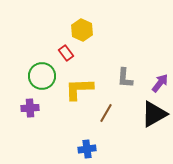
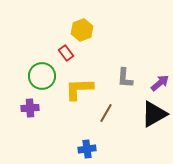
yellow hexagon: rotated 15 degrees clockwise
purple arrow: rotated 12 degrees clockwise
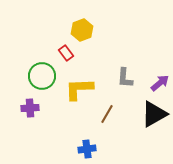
brown line: moved 1 px right, 1 px down
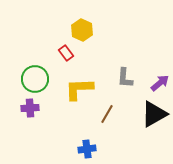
yellow hexagon: rotated 15 degrees counterclockwise
green circle: moved 7 px left, 3 px down
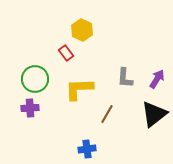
purple arrow: moved 3 px left, 4 px up; rotated 18 degrees counterclockwise
black triangle: rotated 8 degrees counterclockwise
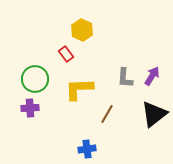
red rectangle: moved 1 px down
purple arrow: moved 5 px left, 3 px up
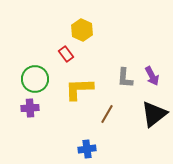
purple arrow: rotated 120 degrees clockwise
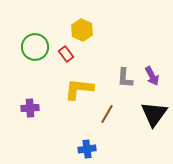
green circle: moved 32 px up
yellow L-shape: rotated 8 degrees clockwise
black triangle: rotated 16 degrees counterclockwise
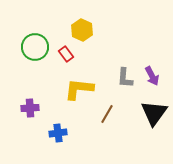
black triangle: moved 1 px up
blue cross: moved 29 px left, 16 px up
